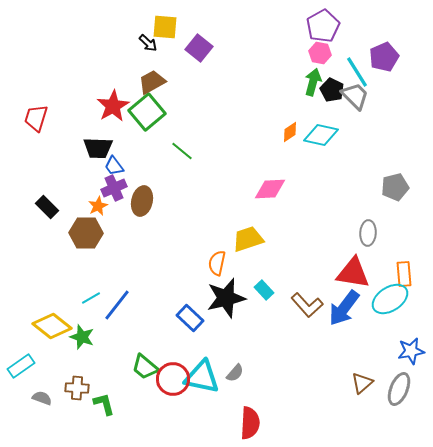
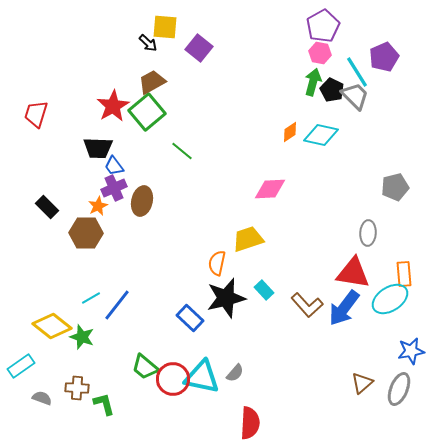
red trapezoid at (36, 118): moved 4 px up
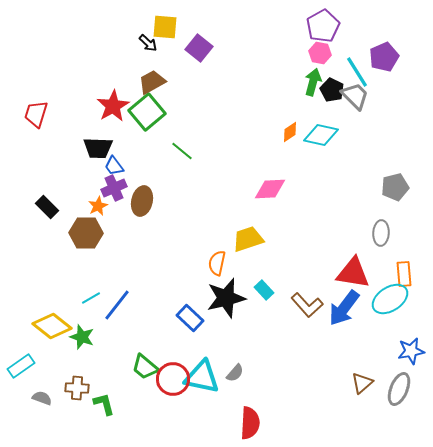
gray ellipse at (368, 233): moved 13 px right
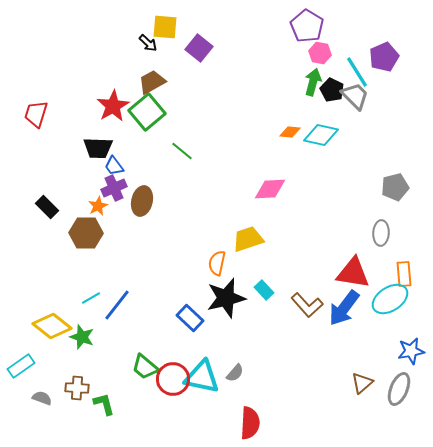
purple pentagon at (323, 26): moved 16 px left; rotated 12 degrees counterclockwise
orange diamond at (290, 132): rotated 40 degrees clockwise
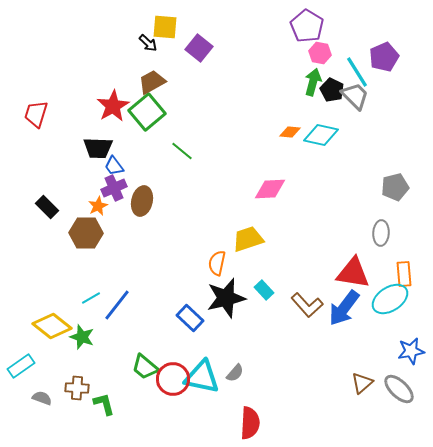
gray ellipse at (399, 389): rotated 68 degrees counterclockwise
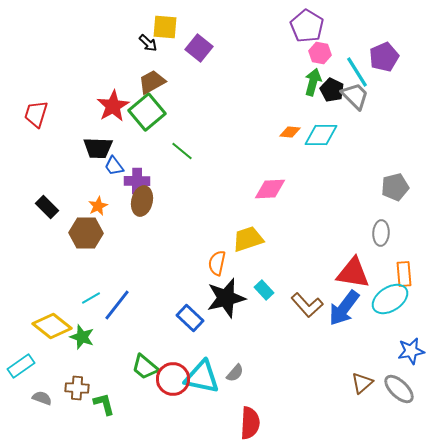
cyan diamond at (321, 135): rotated 12 degrees counterclockwise
purple cross at (114, 188): moved 23 px right, 7 px up; rotated 25 degrees clockwise
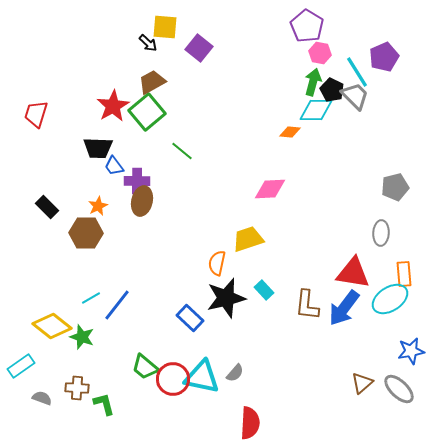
cyan diamond at (321, 135): moved 5 px left, 25 px up
brown L-shape at (307, 305): rotated 48 degrees clockwise
